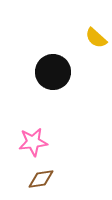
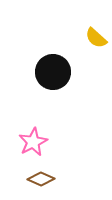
pink star: rotated 20 degrees counterclockwise
brown diamond: rotated 32 degrees clockwise
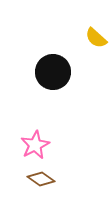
pink star: moved 2 px right, 3 px down
brown diamond: rotated 12 degrees clockwise
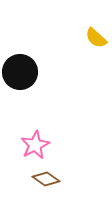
black circle: moved 33 px left
brown diamond: moved 5 px right
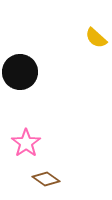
pink star: moved 9 px left, 2 px up; rotated 8 degrees counterclockwise
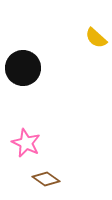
black circle: moved 3 px right, 4 px up
pink star: rotated 12 degrees counterclockwise
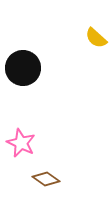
pink star: moved 5 px left
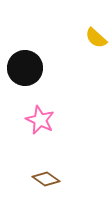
black circle: moved 2 px right
pink star: moved 19 px right, 23 px up
